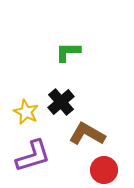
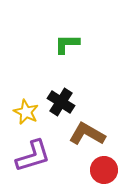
green L-shape: moved 1 px left, 8 px up
black cross: rotated 16 degrees counterclockwise
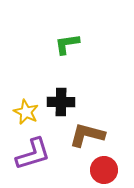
green L-shape: rotated 8 degrees counterclockwise
black cross: rotated 32 degrees counterclockwise
brown L-shape: moved 1 px down; rotated 15 degrees counterclockwise
purple L-shape: moved 2 px up
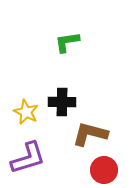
green L-shape: moved 2 px up
black cross: moved 1 px right
brown L-shape: moved 3 px right, 1 px up
purple L-shape: moved 5 px left, 4 px down
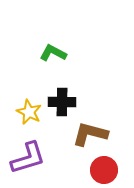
green L-shape: moved 14 px left, 11 px down; rotated 36 degrees clockwise
yellow star: moved 3 px right
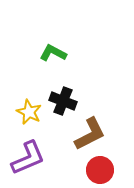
black cross: moved 1 px right, 1 px up; rotated 20 degrees clockwise
brown L-shape: rotated 138 degrees clockwise
purple L-shape: rotated 6 degrees counterclockwise
red circle: moved 4 px left
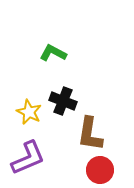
brown L-shape: rotated 126 degrees clockwise
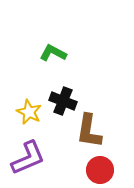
brown L-shape: moved 1 px left, 3 px up
